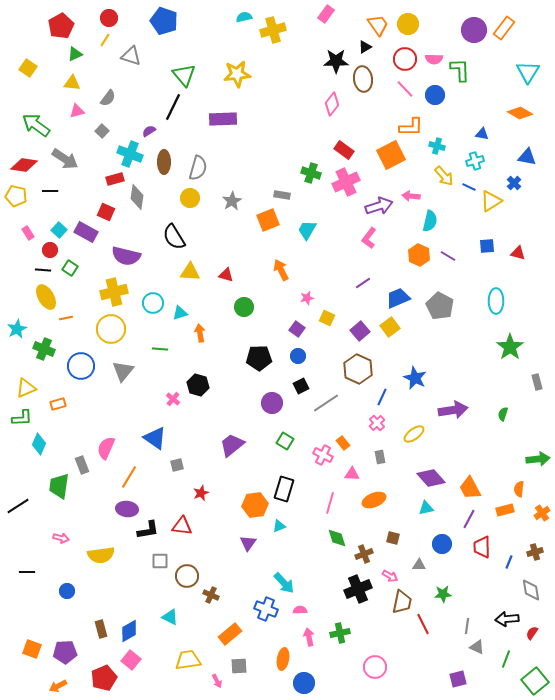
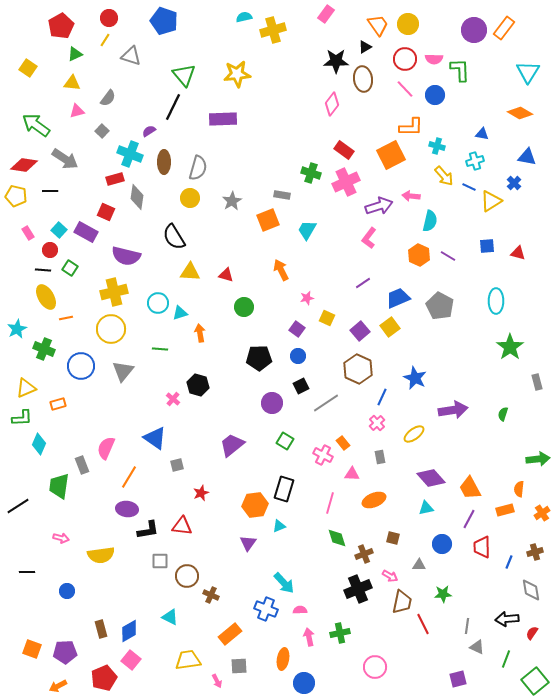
cyan circle at (153, 303): moved 5 px right
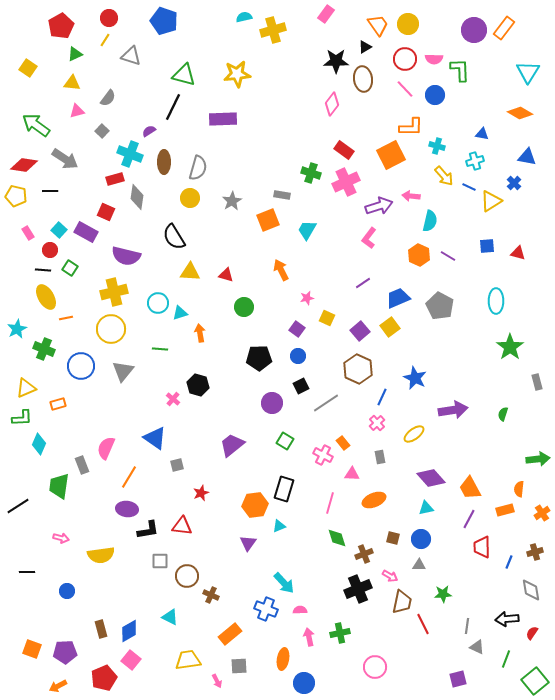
green triangle at (184, 75): rotated 35 degrees counterclockwise
blue circle at (442, 544): moved 21 px left, 5 px up
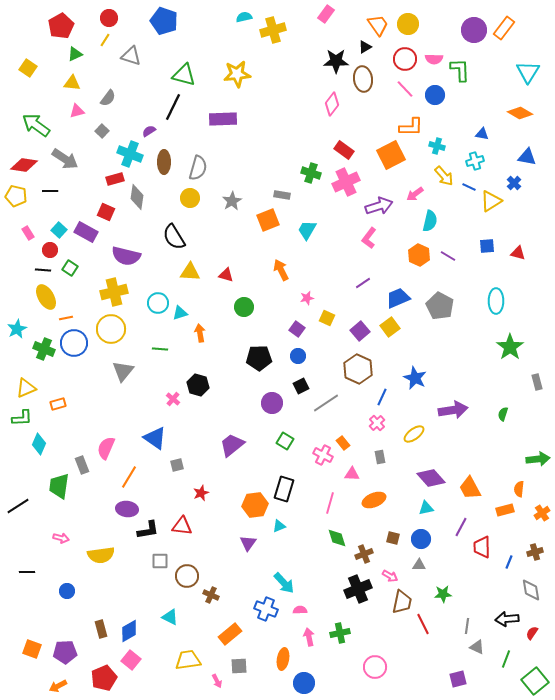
pink arrow at (411, 196): moved 4 px right, 2 px up; rotated 42 degrees counterclockwise
blue circle at (81, 366): moved 7 px left, 23 px up
purple line at (469, 519): moved 8 px left, 8 px down
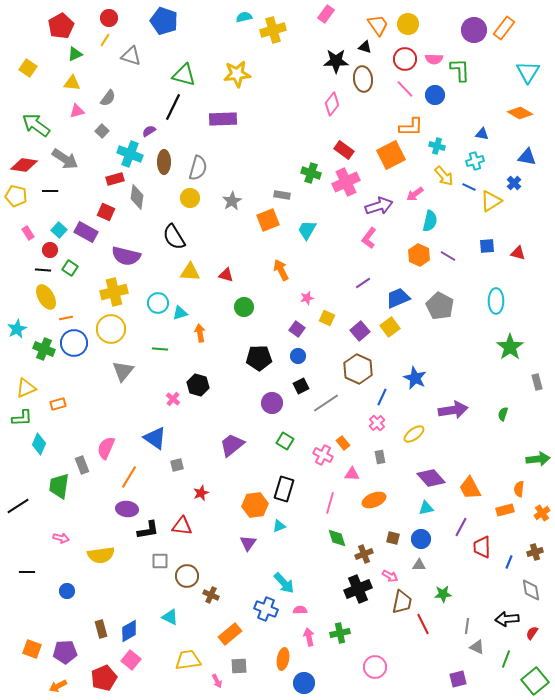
black triangle at (365, 47): rotated 48 degrees clockwise
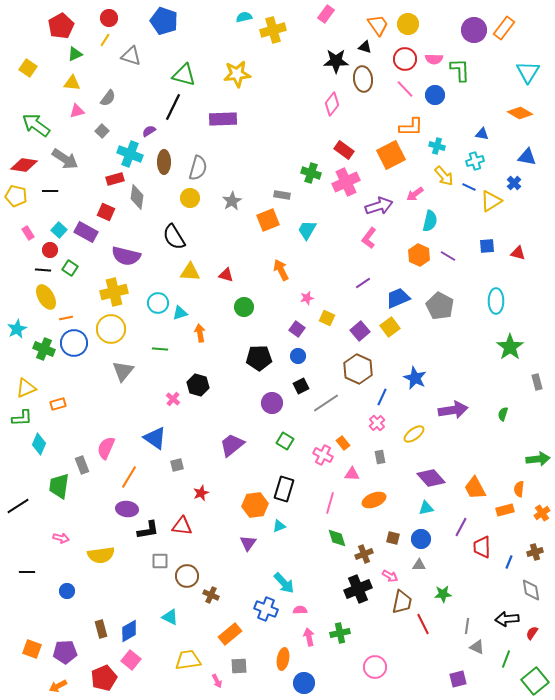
orange trapezoid at (470, 488): moved 5 px right
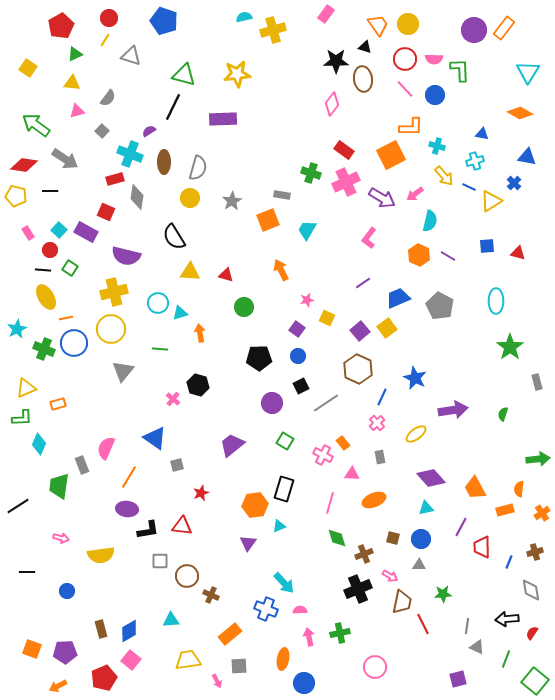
purple arrow at (379, 206): moved 3 px right, 8 px up; rotated 48 degrees clockwise
pink star at (307, 298): moved 2 px down
yellow square at (390, 327): moved 3 px left, 1 px down
yellow ellipse at (414, 434): moved 2 px right
cyan triangle at (170, 617): moved 1 px right, 3 px down; rotated 30 degrees counterclockwise
green square at (535, 681): rotated 12 degrees counterclockwise
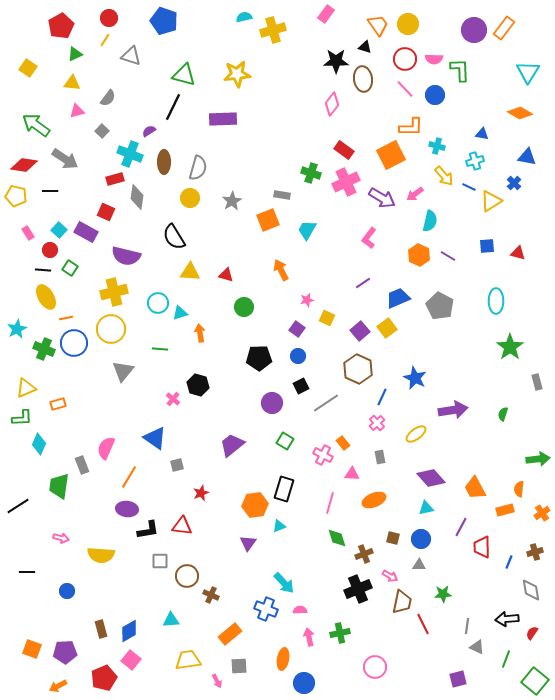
yellow semicircle at (101, 555): rotated 12 degrees clockwise
